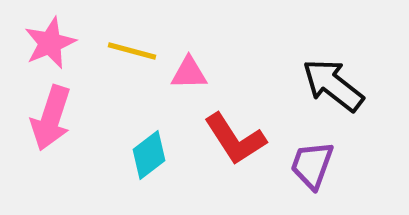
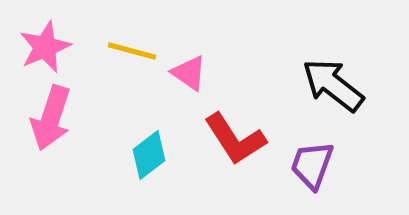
pink star: moved 5 px left, 4 px down
pink triangle: rotated 36 degrees clockwise
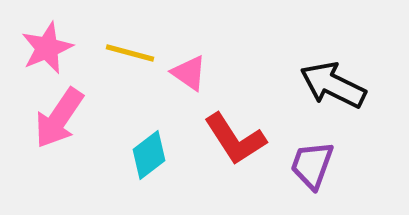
pink star: moved 2 px right, 1 px down
yellow line: moved 2 px left, 2 px down
black arrow: rotated 12 degrees counterclockwise
pink arrow: moved 8 px right; rotated 16 degrees clockwise
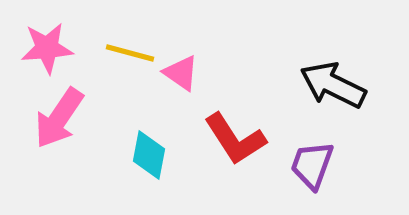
pink star: rotated 18 degrees clockwise
pink triangle: moved 8 px left
cyan diamond: rotated 42 degrees counterclockwise
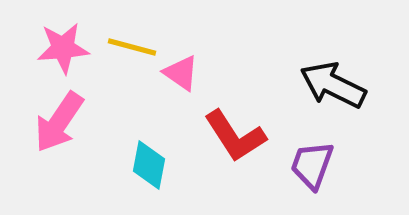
pink star: moved 16 px right
yellow line: moved 2 px right, 6 px up
pink arrow: moved 4 px down
red L-shape: moved 3 px up
cyan diamond: moved 10 px down
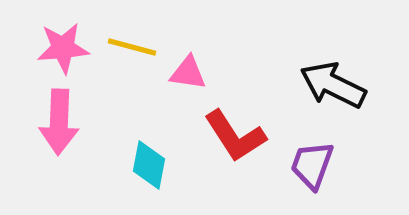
pink triangle: moved 7 px right; rotated 27 degrees counterclockwise
pink arrow: rotated 32 degrees counterclockwise
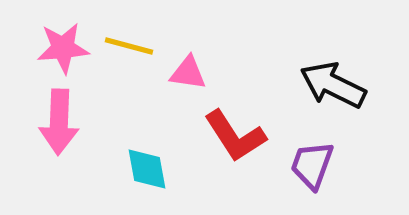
yellow line: moved 3 px left, 1 px up
cyan diamond: moved 2 px left, 4 px down; rotated 21 degrees counterclockwise
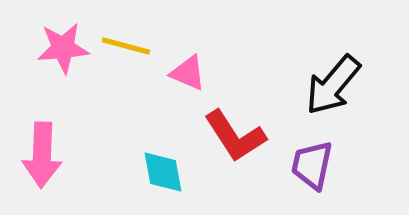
yellow line: moved 3 px left
pink triangle: rotated 15 degrees clockwise
black arrow: rotated 76 degrees counterclockwise
pink arrow: moved 17 px left, 33 px down
purple trapezoid: rotated 8 degrees counterclockwise
cyan diamond: moved 16 px right, 3 px down
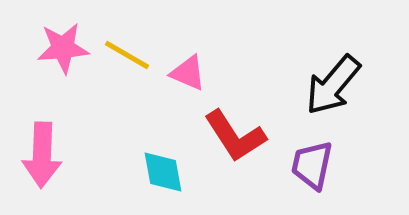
yellow line: moved 1 px right, 9 px down; rotated 15 degrees clockwise
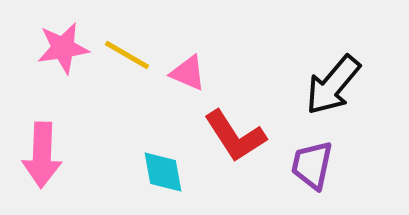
pink star: rotated 4 degrees counterclockwise
